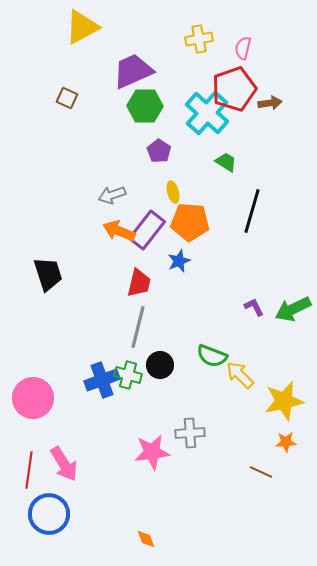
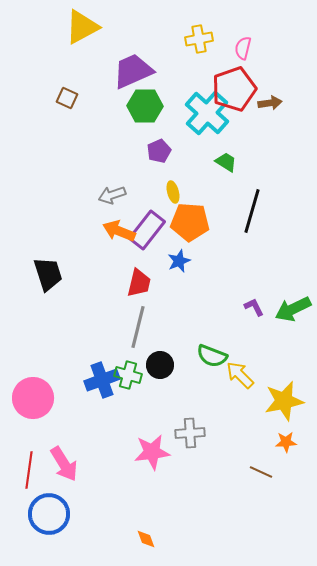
purple pentagon: rotated 15 degrees clockwise
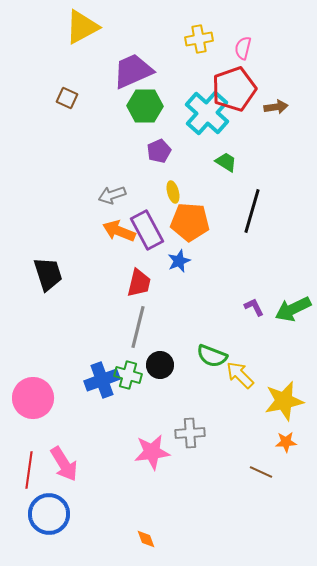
brown arrow: moved 6 px right, 4 px down
purple rectangle: rotated 66 degrees counterclockwise
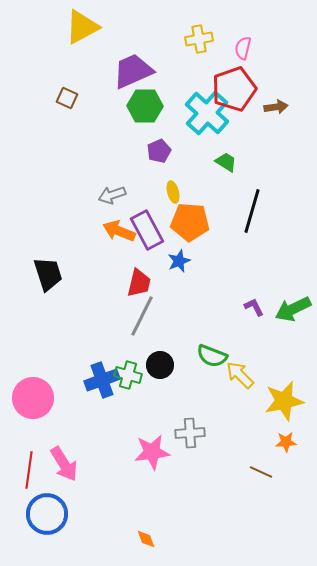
gray line: moved 4 px right, 11 px up; rotated 12 degrees clockwise
blue circle: moved 2 px left
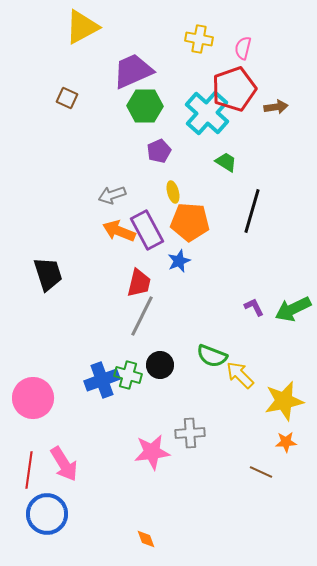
yellow cross: rotated 20 degrees clockwise
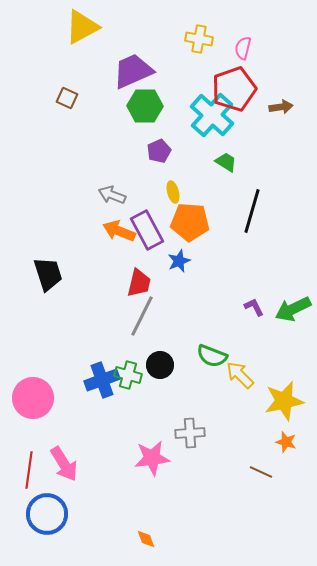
brown arrow: moved 5 px right
cyan cross: moved 5 px right, 2 px down
gray arrow: rotated 40 degrees clockwise
orange star: rotated 20 degrees clockwise
pink star: moved 6 px down
